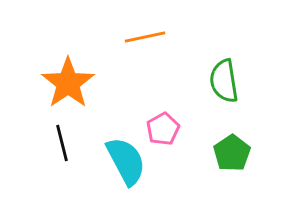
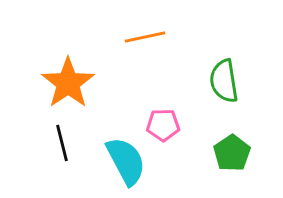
pink pentagon: moved 4 px up; rotated 28 degrees clockwise
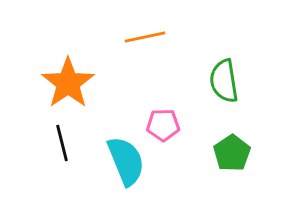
cyan semicircle: rotated 6 degrees clockwise
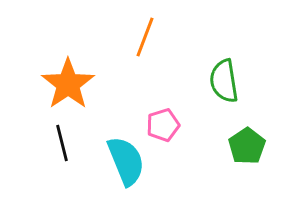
orange line: rotated 57 degrees counterclockwise
orange star: moved 1 px down
pink pentagon: rotated 16 degrees counterclockwise
green pentagon: moved 15 px right, 7 px up
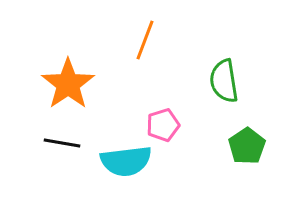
orange line: moved 3 px down
black line: rotated 66 degrees counterclockwise
cyan semicircle: rotated 105 degrees clockwise
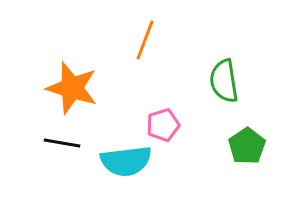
orange star: moved 4 px right, 4 px down; rotated 20 degrees counterclockwise
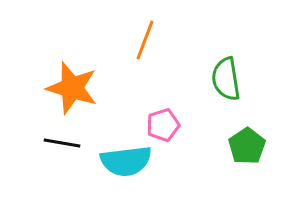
green semicircle: moved 2 px right, 2 px up
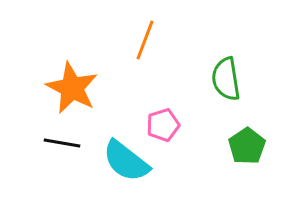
orange star: rotated 10 degrees clockwise
cyan semicircle: rotated 45 degrees clockwise
